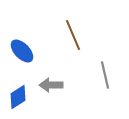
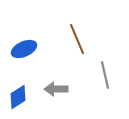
brown line: moved 4 px right, 4 px down
blue ellipse: moved 2 px right, 2 px up; rotated 70 degrees counterclockwise
gray arrow: moved 5 px right, 4 px down
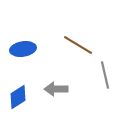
brown line: moved 1 px right, 6 px down; rotated 36 degrees counterclockwise
blue ellipse: moved 1 px left; rotated 15 degrees clockwise
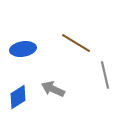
brown line: moved 2 px left, 2 px up
gray arrow: moved 3 px left; rotated 25 degrees clockwise
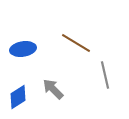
gray arrow: rotated 20 degrees clockwise
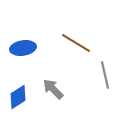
blue ellipse: moved 1 px up
